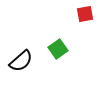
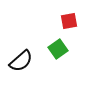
red square: moved 16 px left, 7 px down
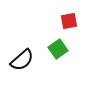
black semicircle: moved 1 px right, 1 px up
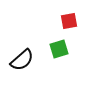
green square: moved 1 px right; rotated 18 degrees clockwise
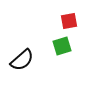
green square: moved 3 px right, 3 px up
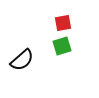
red square: moved 6 px left, 2 px down
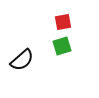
red square: moved 1 px up
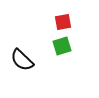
black semicircle: rotated 85 degrees clockwise
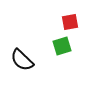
red square: moved 7 px right
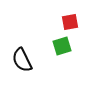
black semicircle: rotated 20 degrees clockwise
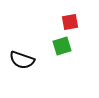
black semicircle: rotated 45 degrees counterclockwise
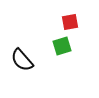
black semicircle: rotated 30 degrees clockwise
